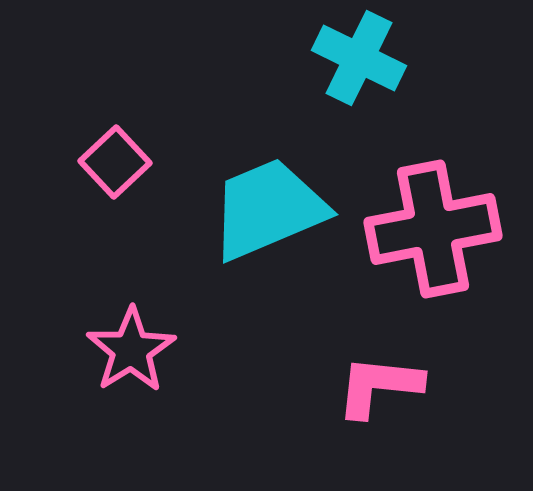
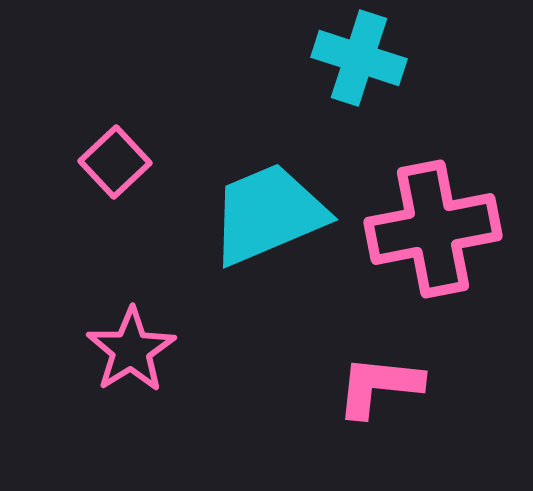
cyan cross: rotated 8 degrees counterclockwise
cyan trapezoid: moved 5 px down
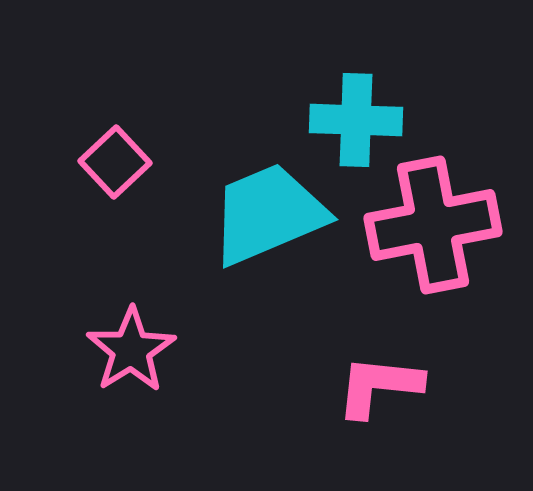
cyan cross: moved 3 px left, 62 px down; rotated 16 degrees counterclockwise
pink cross: moved 4 px up
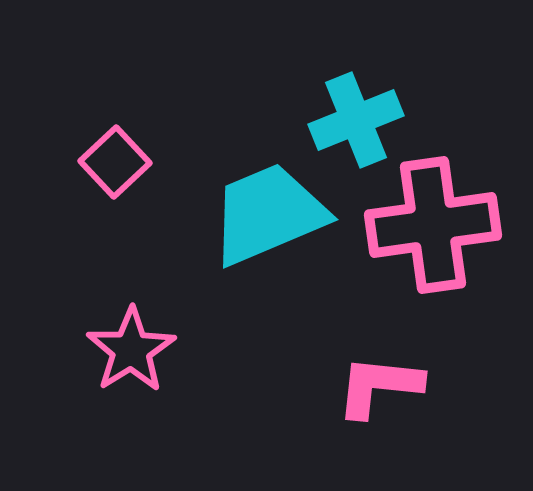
cyan cross: rotated 24 degrees counterclockwise
pink cross: rotated 3 degrees clockwise
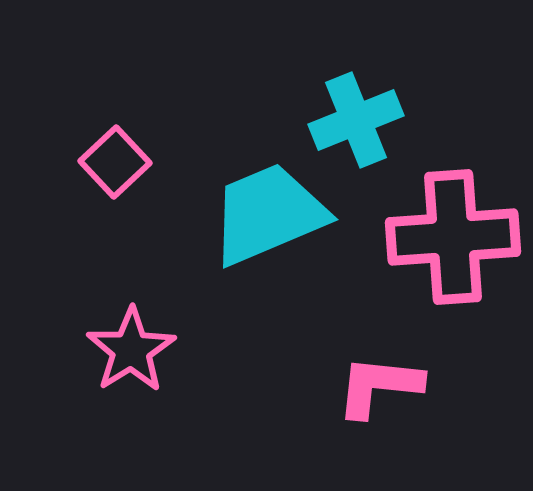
pink cross: moved 20 px right, 12 px down; rotated 4 degrees clockwise
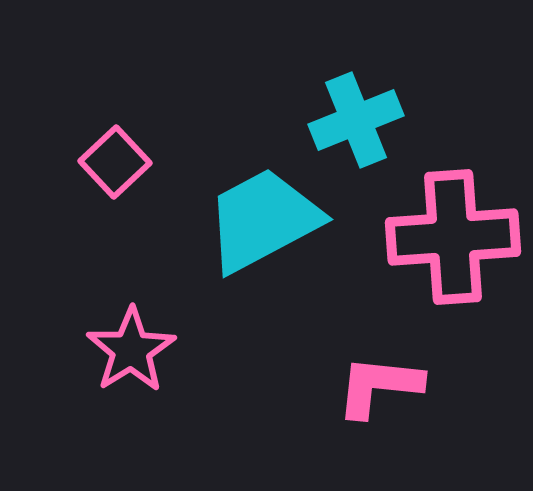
cyan trapezoid: moved 5 px left, 6 px down; rotated 5 degrees counterclockwise
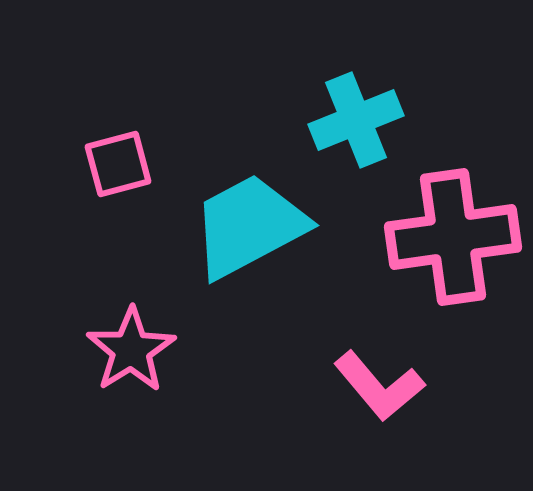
pink square: moved 3 px right, 2 px down; rotated 28 degrees clockwise
cyan trapezoid: moved 14 px left, 6 px down
pink cross: rotated 4 degrees counterclockwise
pink L-shape: rotated 136 degrees counterclockwise
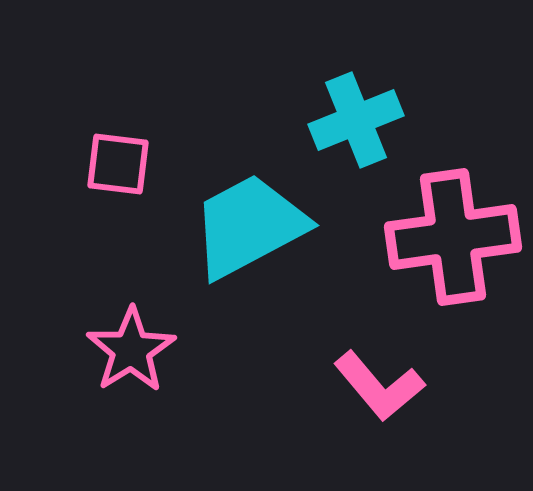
pink square: rotated 22 degrees clockwise
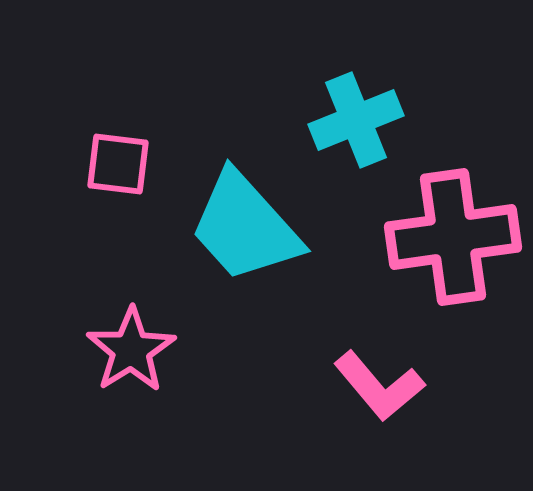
cyan trapezoid: moved 4 px left, 1 px down; rotated 104 degrees counterclockwise
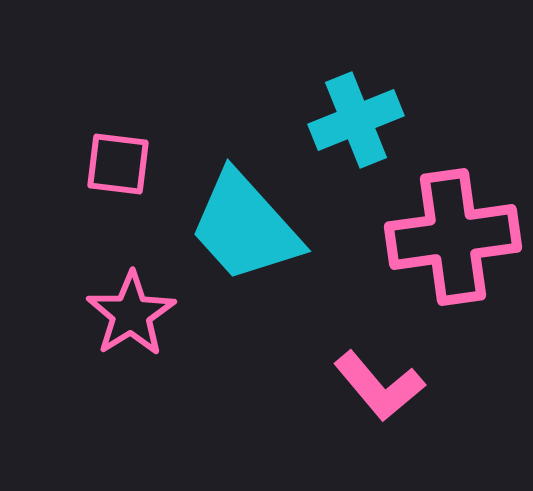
pink star: moved 36 px up
